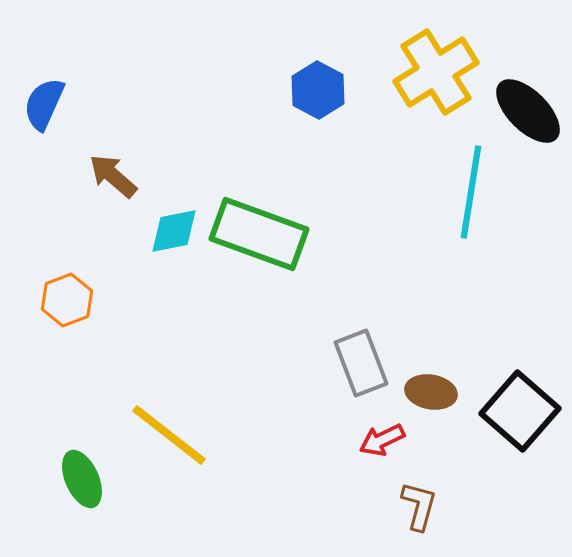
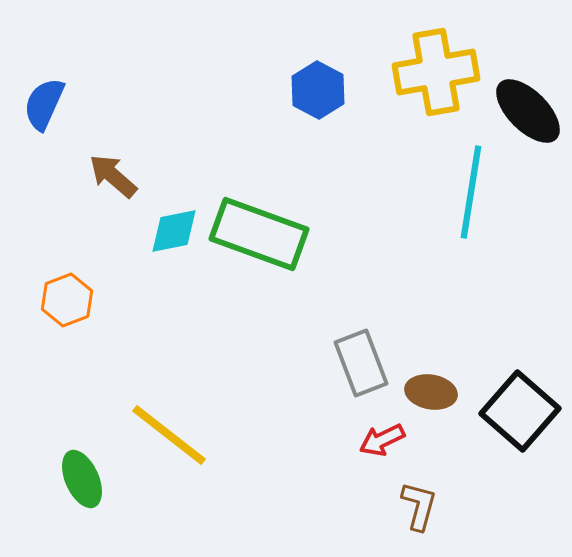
yellow cross: rotated 22 degrees clockwise
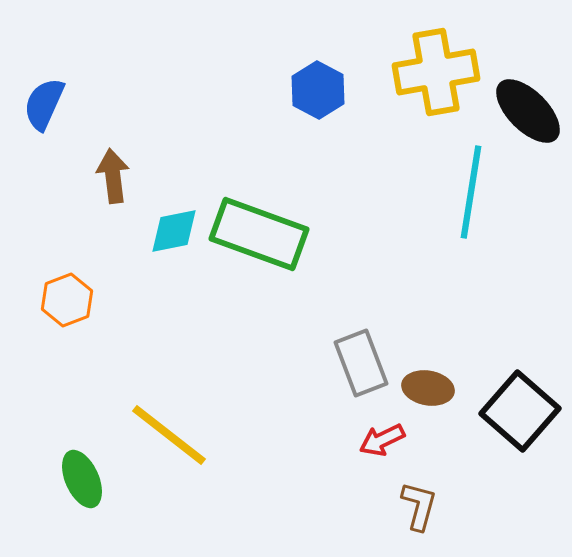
brown arrow: rotated 42 degrees clockwise
brown ellipse: moved 3 px left, 4 px up
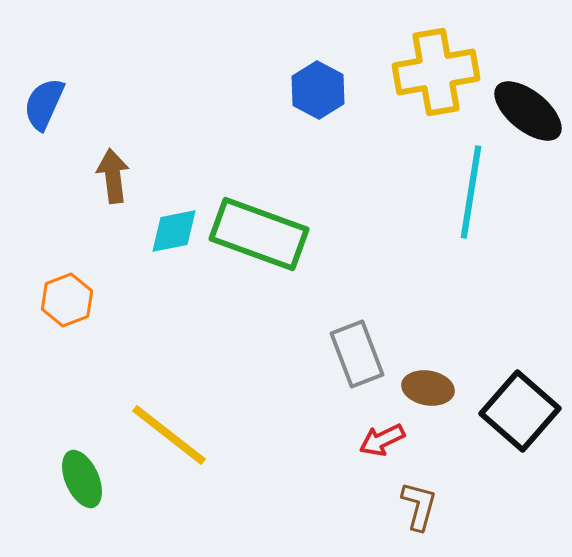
black ellipse: rotated 6 degrees counterclockwise
gray rectangle: moved 4 px left, 9 px up
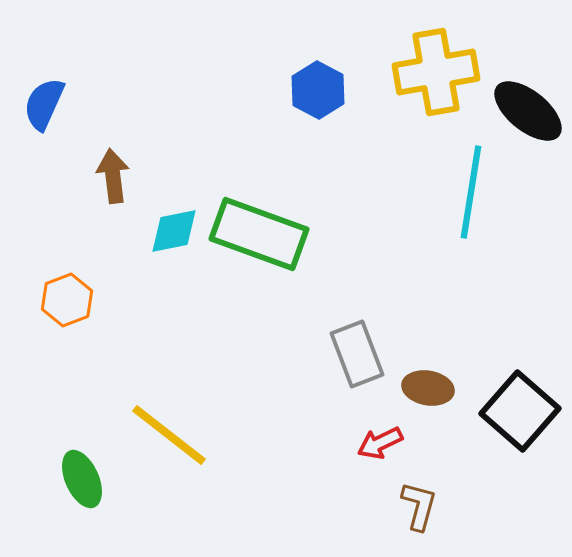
red arrow: moved 2 px left, 3 px down
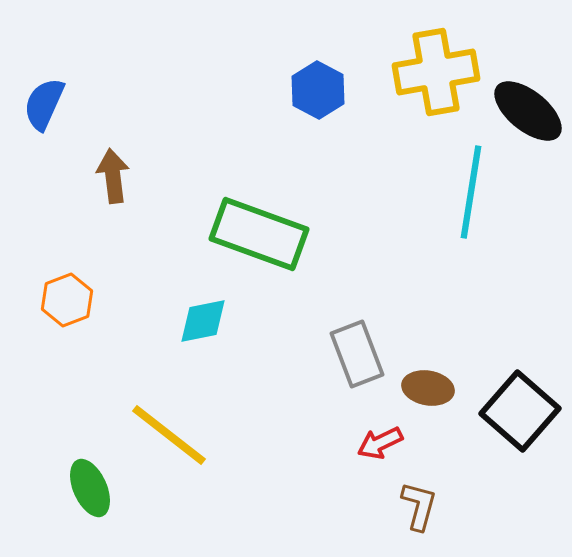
cyan diamond: moved 29 px right, 90 px down
green ellipse: moved 8 px right, 9 px down
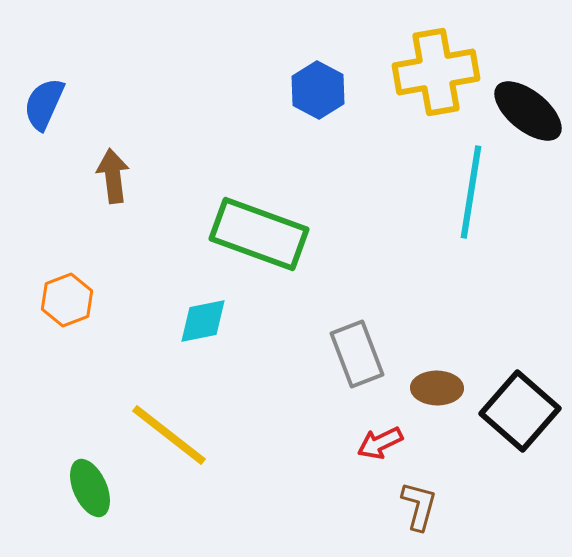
brown ellipse: moved 9 px right; rotated 9 degrees counterclockwise
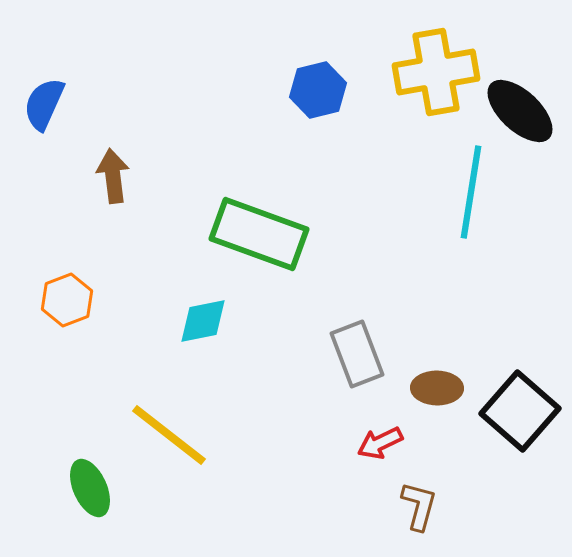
blue hexagon: rotated 18 degrees clockwise
black ellipse: moved 8 px left; rotated 4 degrees clockwise
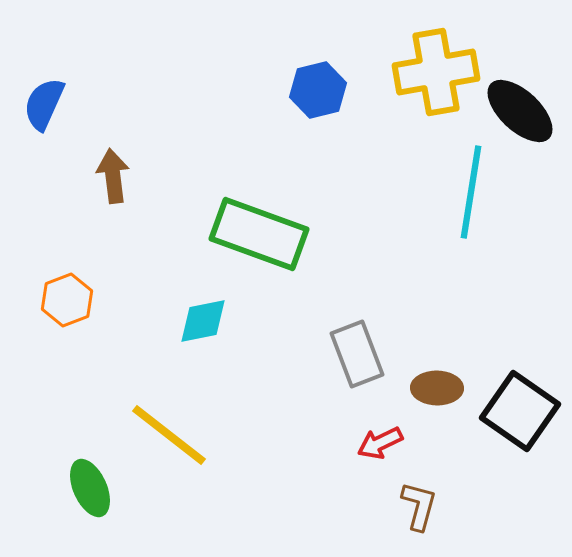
black square: rotated 6 degrees counterclockwise
